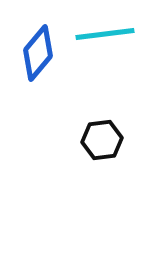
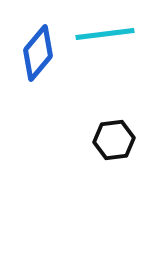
black hexagon: moved 12 px right
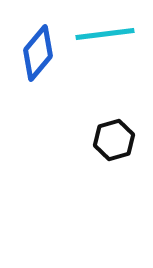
black hexagon: rotated 9 degrees counterclockwise
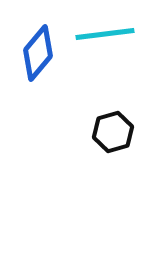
black hexagon: moved 1 px left, 8 px up
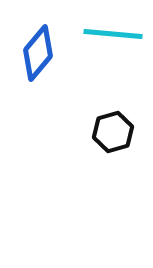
cyan line: moved 8 px right; rotated 12 degrees clockwise
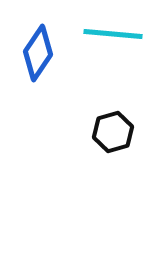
blue diamond: rotated 6 degrees counterclockwise
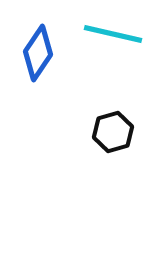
cyan line: rotated 8 degrees clockwise
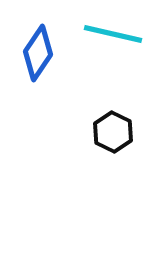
black hexagon: rotated 18 degrees counterclockwise
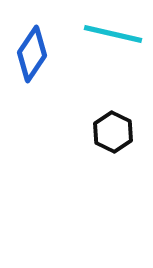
blue diamond: moved 6 px left, 1 px down
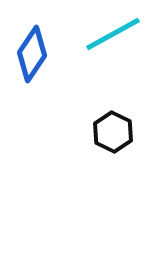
cyan line: rotated 42 degrees counterclockwise
